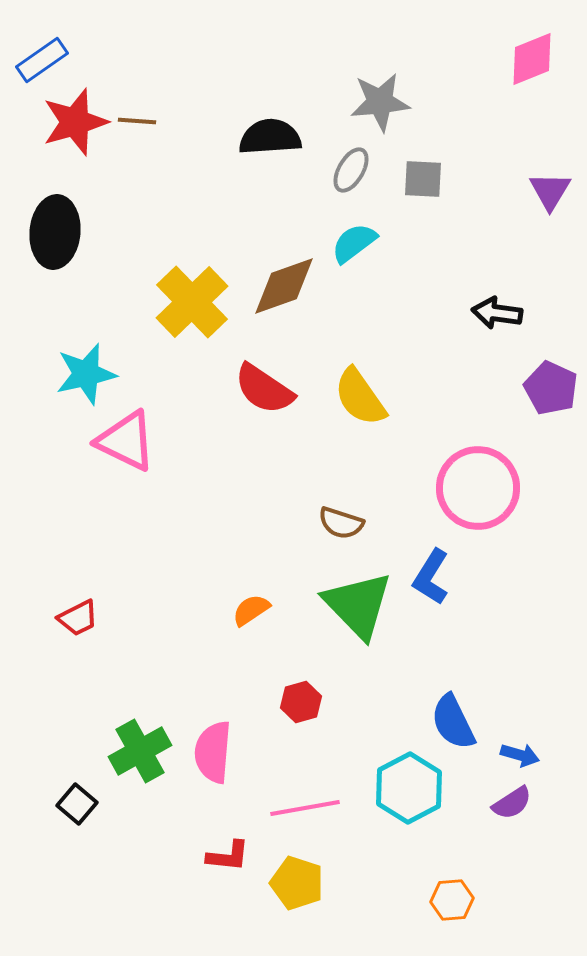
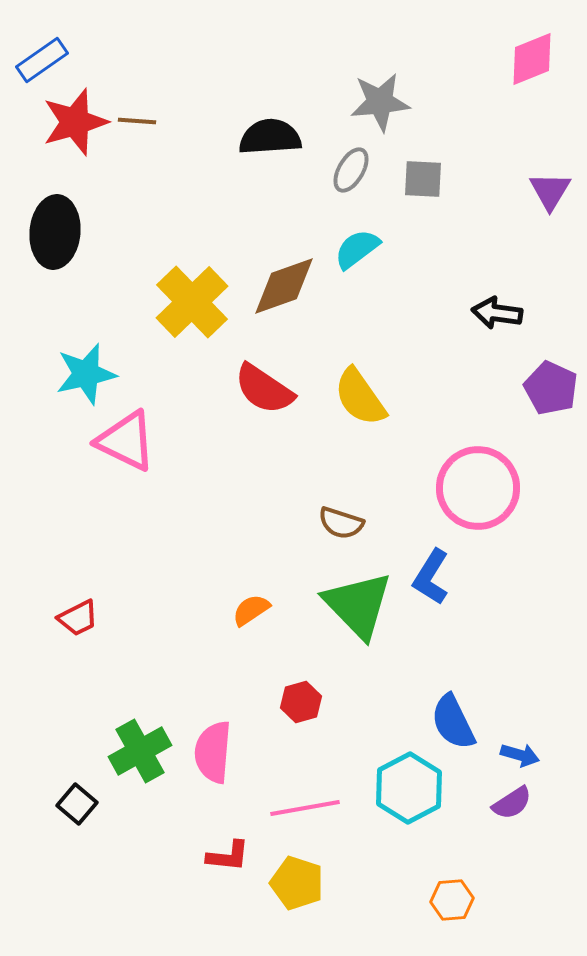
cyan semicircle: moved 3 px right, 6 px down
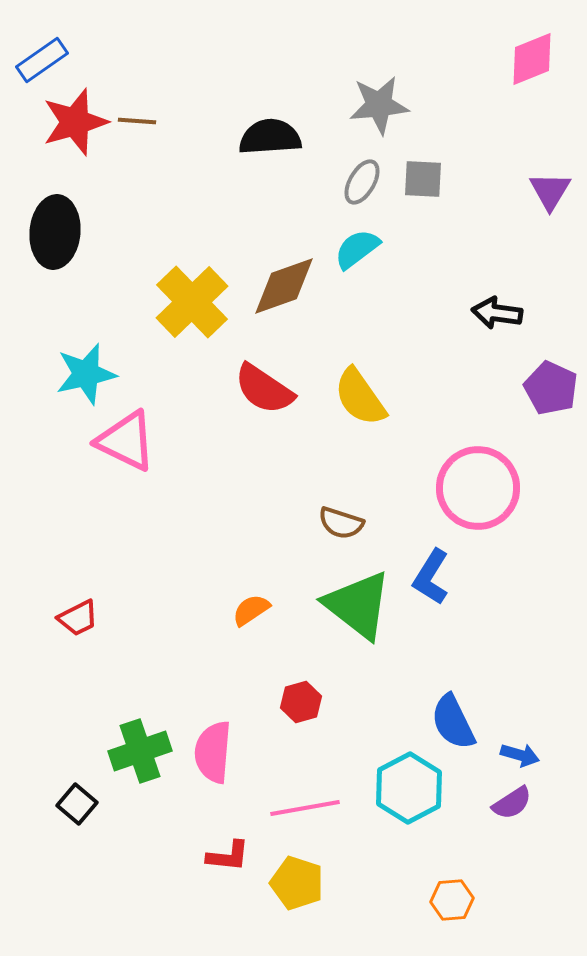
gray star: moved 1 px left, 3 px down
gray ellipse: moved 11 px right, 12 px down
green triangle: rotated 8 degrees counterclockwise
green cross: rotated 10 degrees clockwise
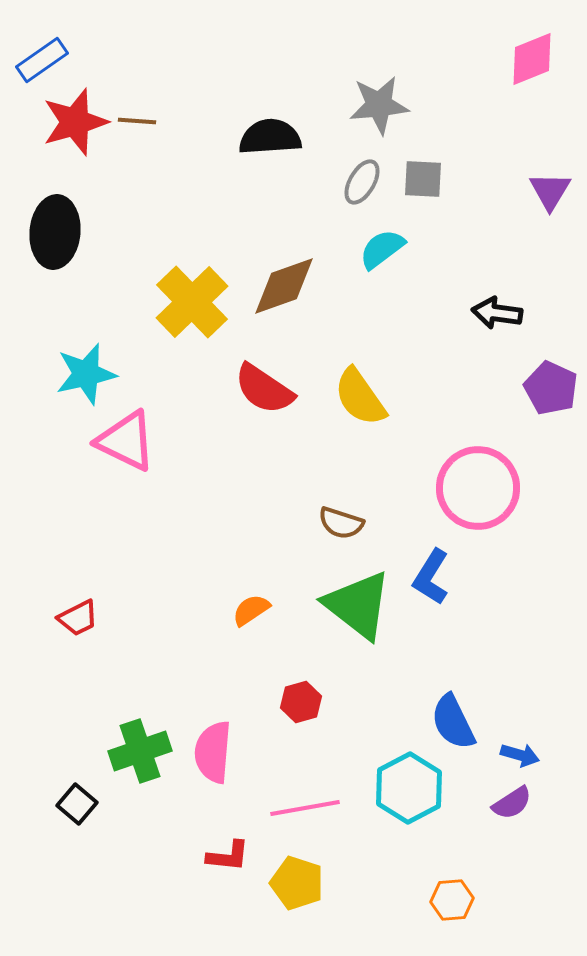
cyan semicircle: moved 25 px right
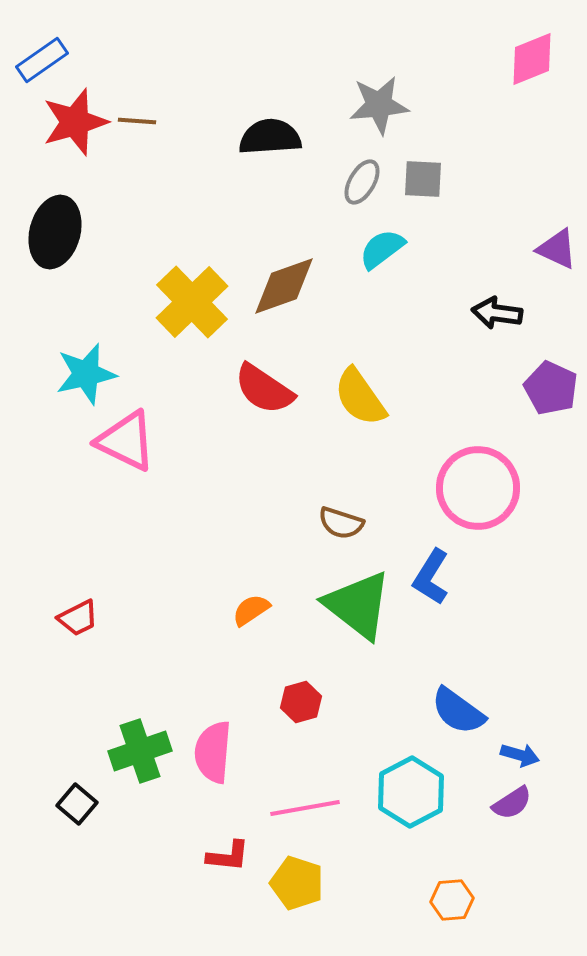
purple triangle: moved 7 px right, 58 px down; rotated 36 degrees counterclockwise
black ellipse: rotated 10 degrees clockwise
blue semicircle: moved 5 px right, 11 px up; rotated 28 degrees counterclockwise
cyan hexagon: moved 2 px right, 4 px down
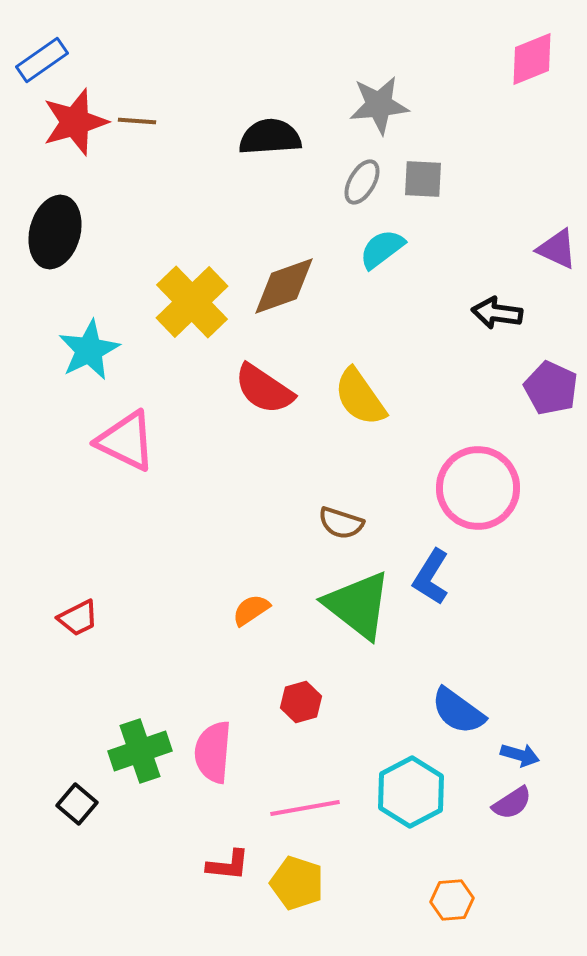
cyan star: moved 3 px right, 24 px up; rotated 14 degrees counterclockwise
red L-shape: moved 9 px down
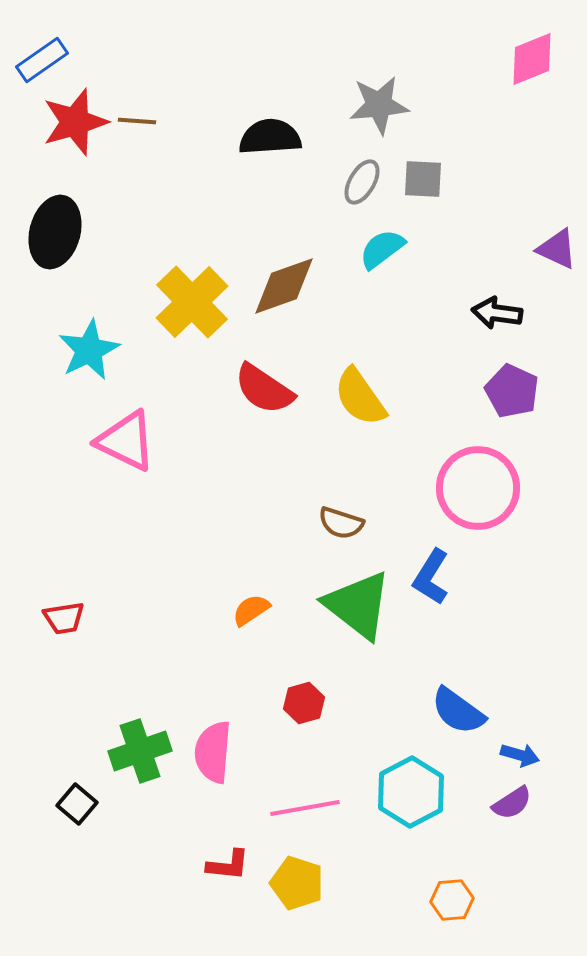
purple pentagon: moved 39 px left, 3 px down
red trapezoid: moved 14 px left; rotated 18 degrees clockwise
red hexagon: moved 3 px right, 1 px down
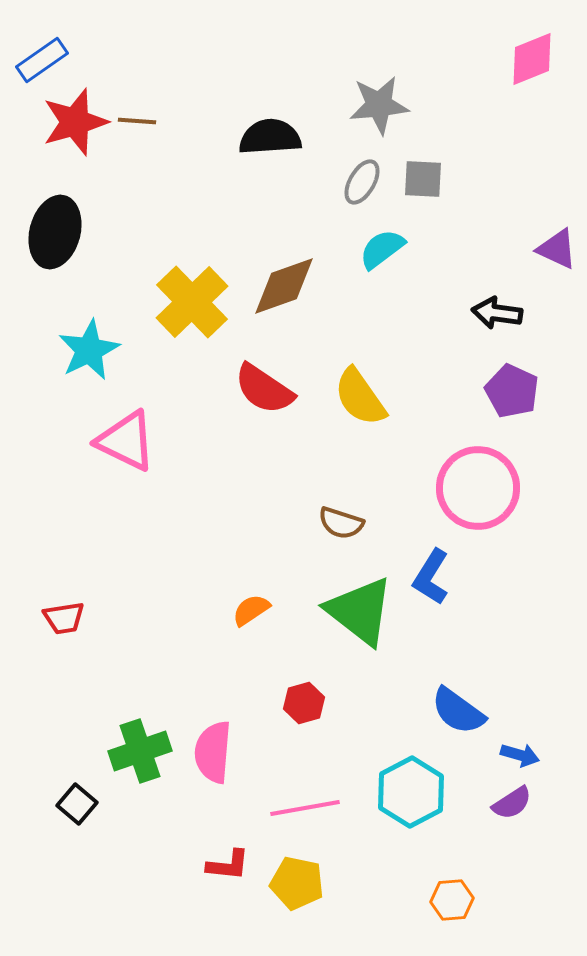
green triangle: moved 2 px right, 6 px down
yellow pentagon: rotated 6 degrees counterclockwise
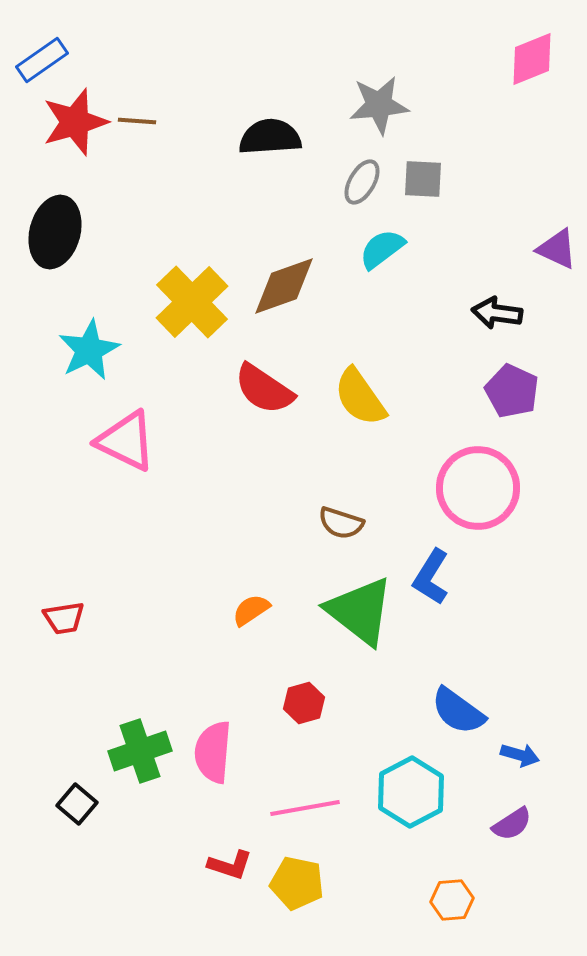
purple semicircle: moved 21 px down
red L-shape: moved 2 px right; rotated 12 degrees clockwise
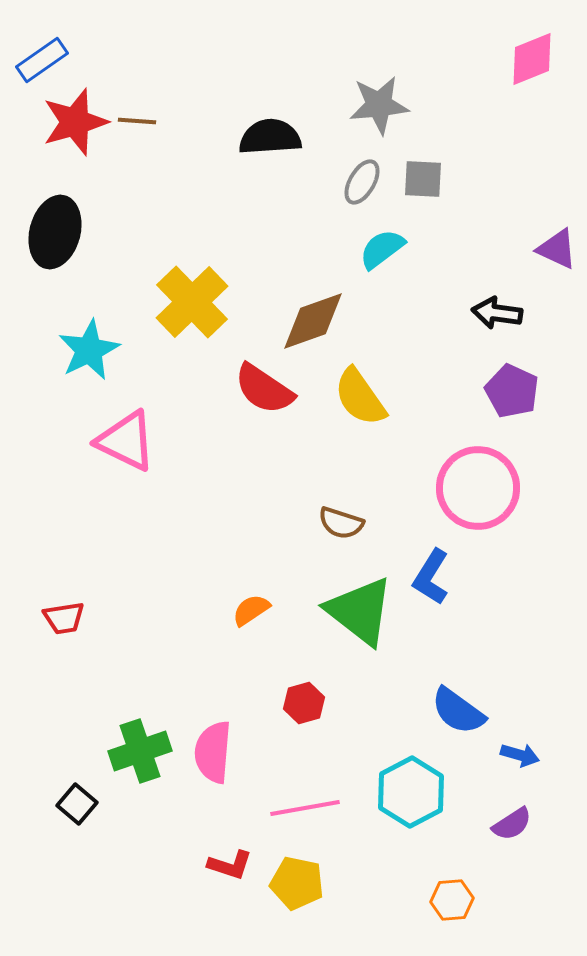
brown diamond: moved 29 px right, 35 px down
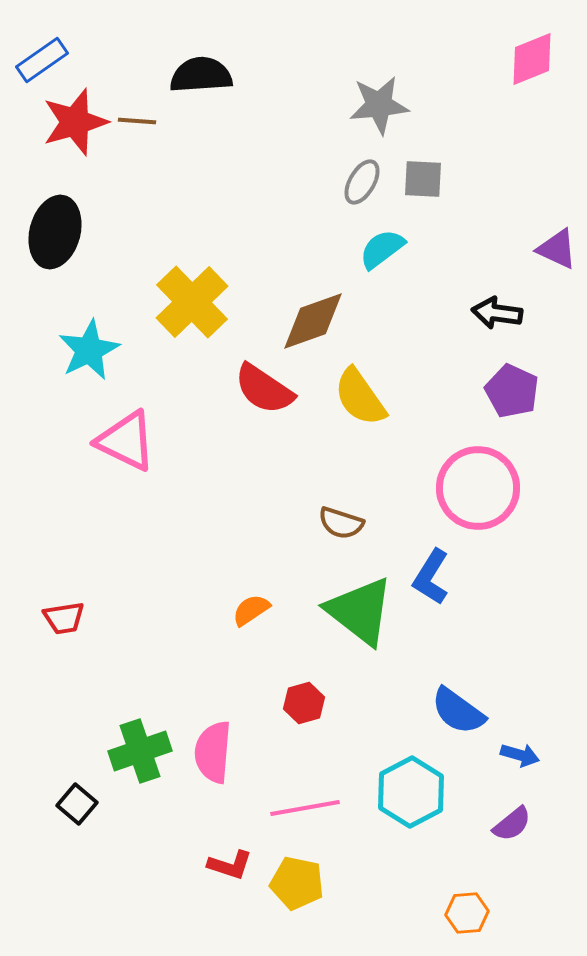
black semicircle: moved 69 px left, 62 px up
purple semicircle: rotated 6 degrees counterclockwise
orange hexagon: moved 15 px right, 13 px down
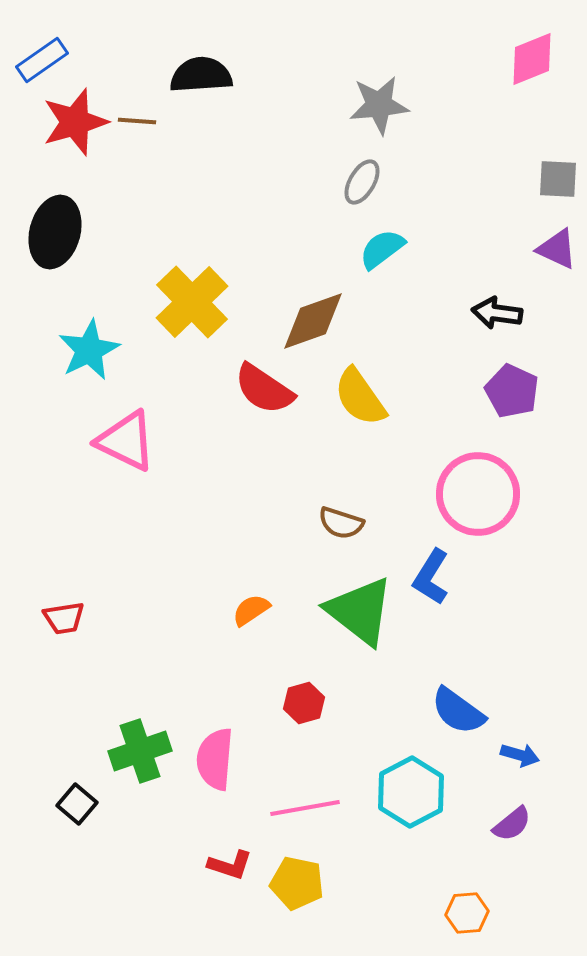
gray square: moved 135 px right
pink circle: moved 6 px down
pink semicircle: moved 2 px right, 7 px down
